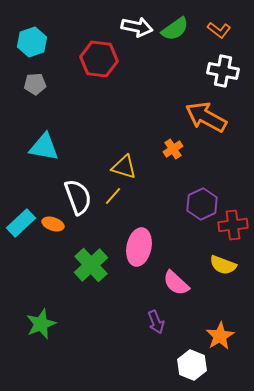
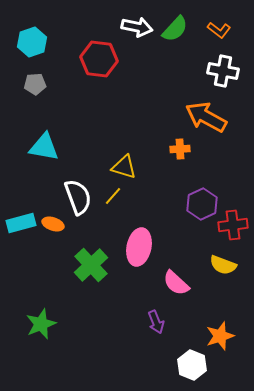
green semicircle: rotated 12 degrees counterclockwise
orange cross: moved 7 px right; rotated 30 degrees clockwise
cyan rectangle: rotated 28 degrees clockwise
orange star: rotated 12 degrees clockwise
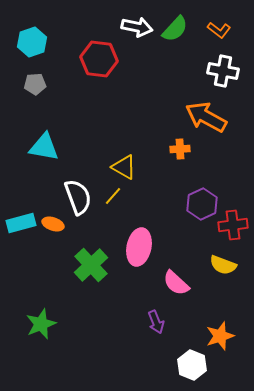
yellow triangle: rotated 12 degrees clockwise
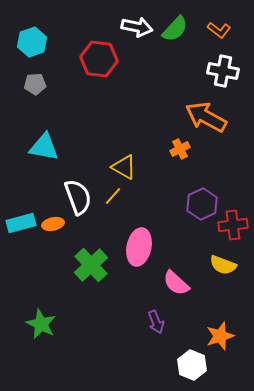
orange cross: rotated 24 degrees counterclockwise
orange ellipse: rotated 30 degrees counterclockwise
green star: rotated 24 degrees counterclockwise
